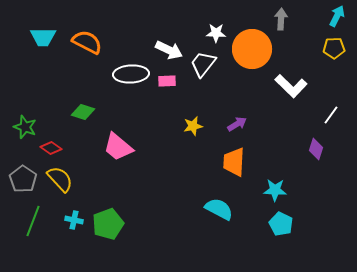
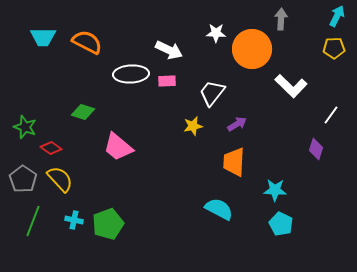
white trapezoid: moved 9 px right, 29 px down
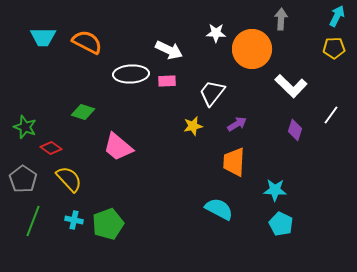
purple diamond: moved 21 px left, 19 px up
yellow semicircle: moved 9 px right
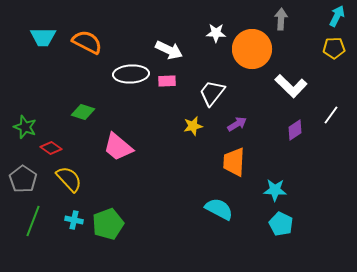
purple diamond: rotated 40 degrees clockwise
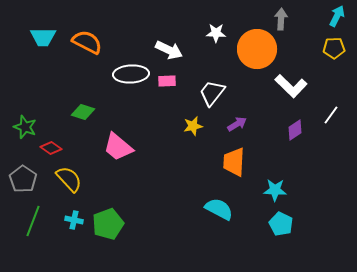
orange circle: moved 5 px right
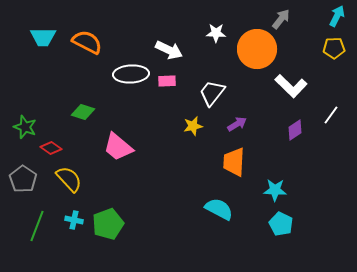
gray arrow: rotated 35 degrees clockwise
green line: moved 4 px right, 5 px down
